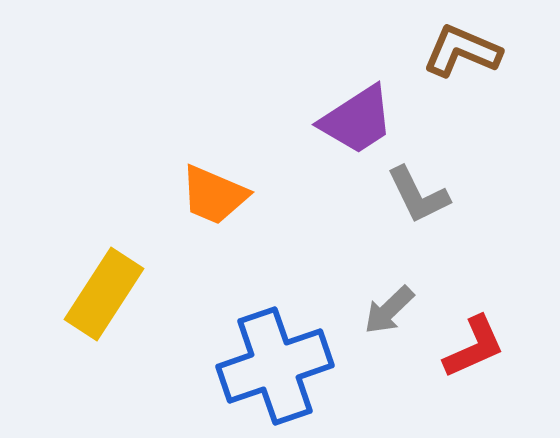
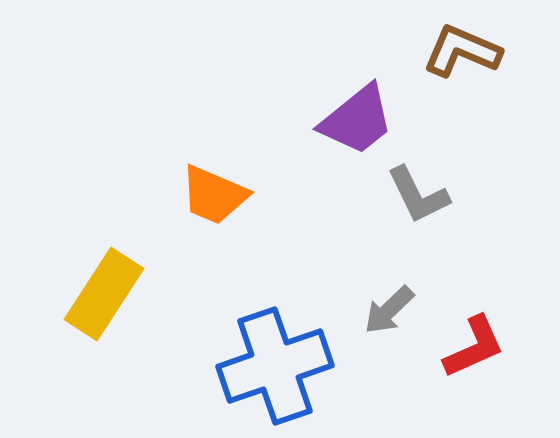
purple trapezoid: rotated 6 degrees counterclockwise
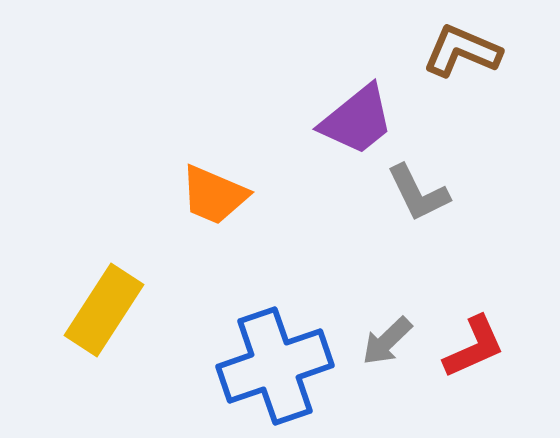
gray L-shape: moved 2 px up
yellow rectangle: moved 16 px down
gray arrow: moved 2 px left, 31 px down
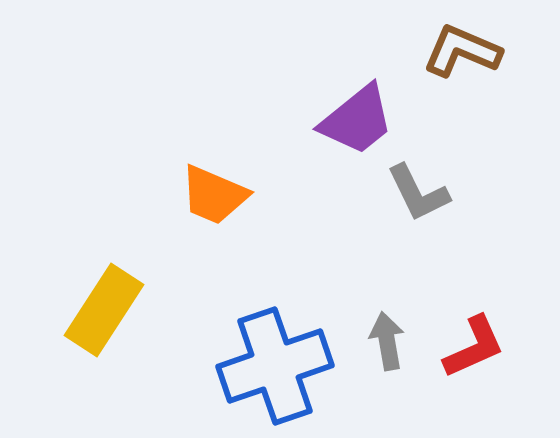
gray arrow: rotated 124 degrees clockwise
